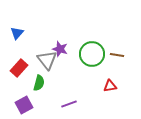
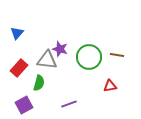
green circle: moved 3 px left, 3 px down
gray triangle: rotated 45 degrees counterclockwise
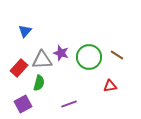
blue triangle: moved 8 px right, 2 px up
purple star: moved 1 px right, 4 px down
brown line: rotated 24 degrees clockwise
gray triangle: moved 5 px left; rotated 10 degrees counterclockwise
purple square: moved 1 px left, 1 px up
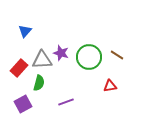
purple line: moved 3 px left, 2 px up
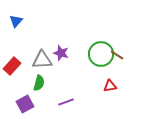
blue triangle: moved 9 px left, 10 px up
green circle: moved 12 px right, 3 px up
red rectangle: moved 7 px left, 2 px up
purple square: moved 2 px right
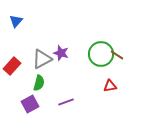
gray triangle: moved 1 px up; rotated 25 degrees counterclockwise
purple square: moved 5 px right
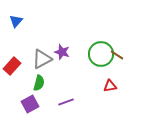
purple star: moved 1 px right, 1 px up
